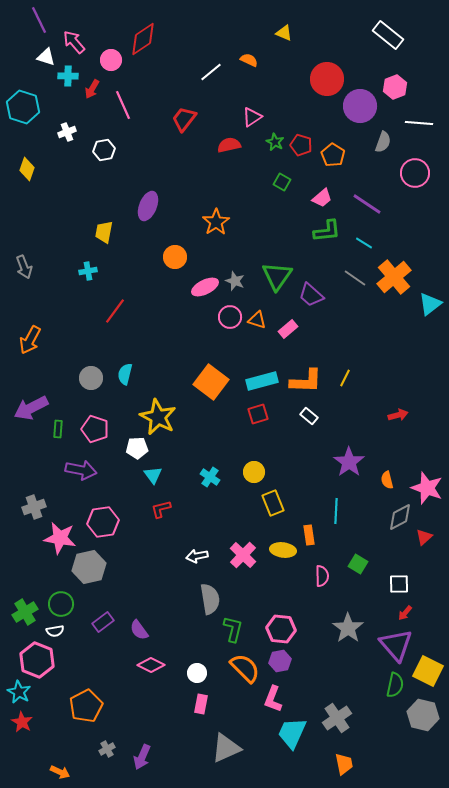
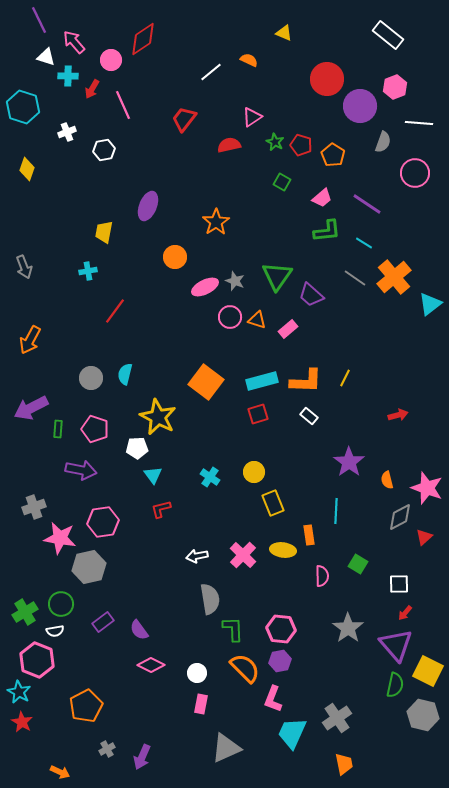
orange square at (211, 382): moved 5 px left
green L-shape at (233, 629): rotated 16 degrees counterclockwise
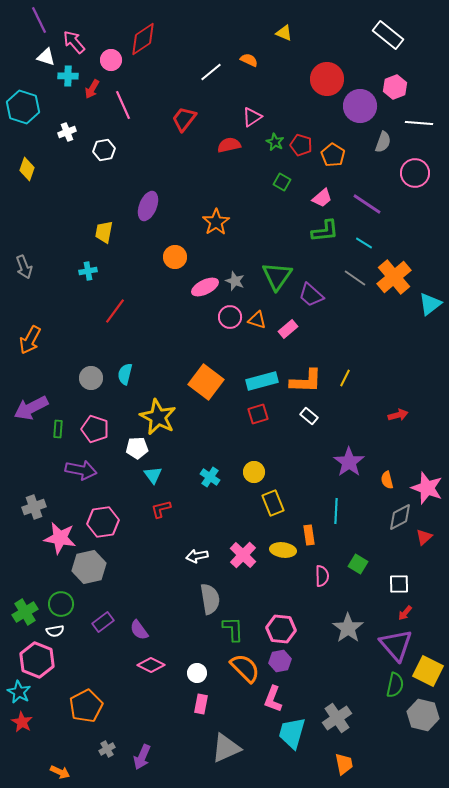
green L-shape at (327, 231): moved 2 px left
cyan trapezoid at (292, 733): rotated 8 degrees counterclockwise
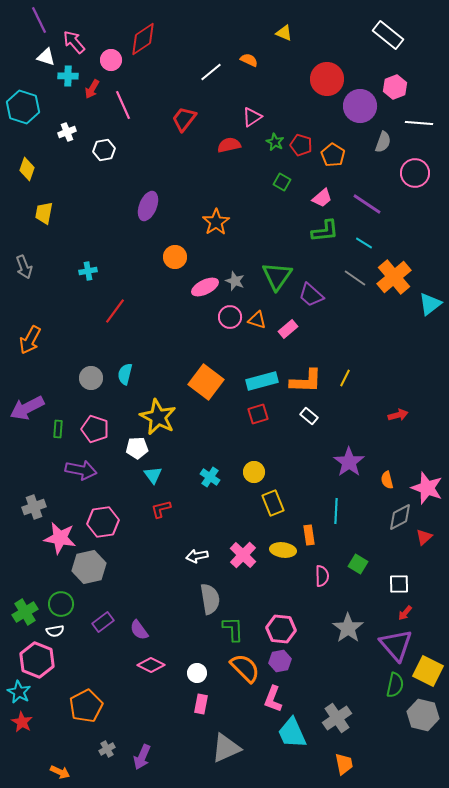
yellow trapezoid at (104, 232): moved 60 px left, 19 px up
purple arrow at (31, 408): moved 4 px left
cyan trapezoid at (292, 733): rotated 40 degrees counterclockwise
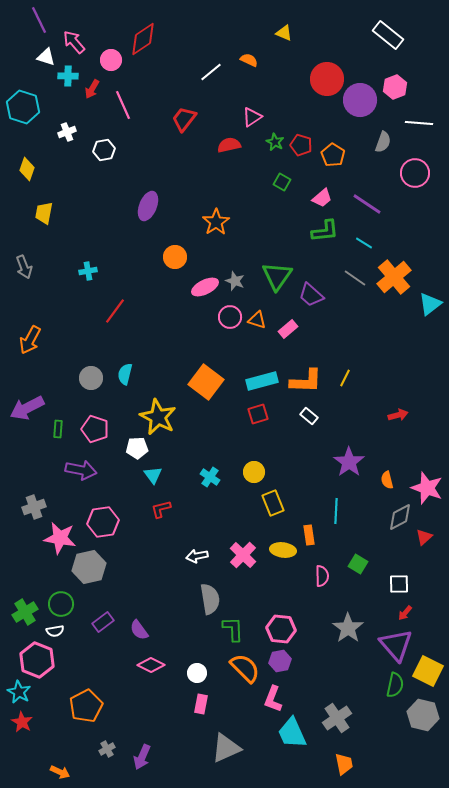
purple circle at (360, 106): moved 6 px up
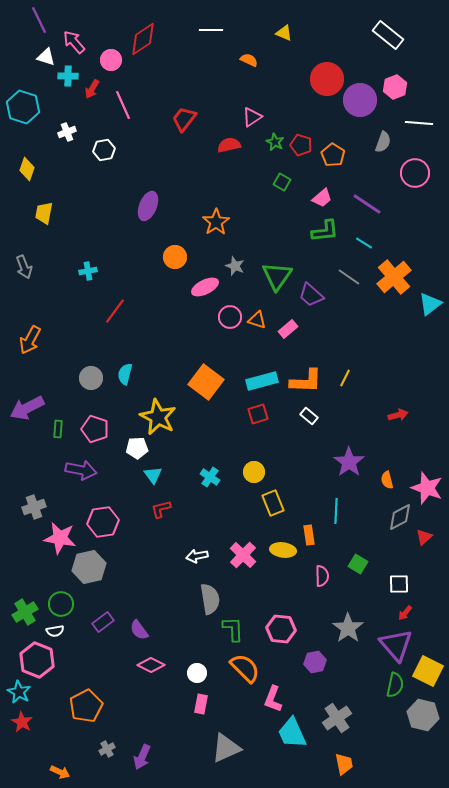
white line at (211, 72): moved 42 px up; rotated 40 degrees clockwise
gray line at (355, 278): moved 6 px left, 1 px up
gray star at (235, 281): moved 15 px up
purple hexagon at (280, 661): moved 35 px right, 1 px down
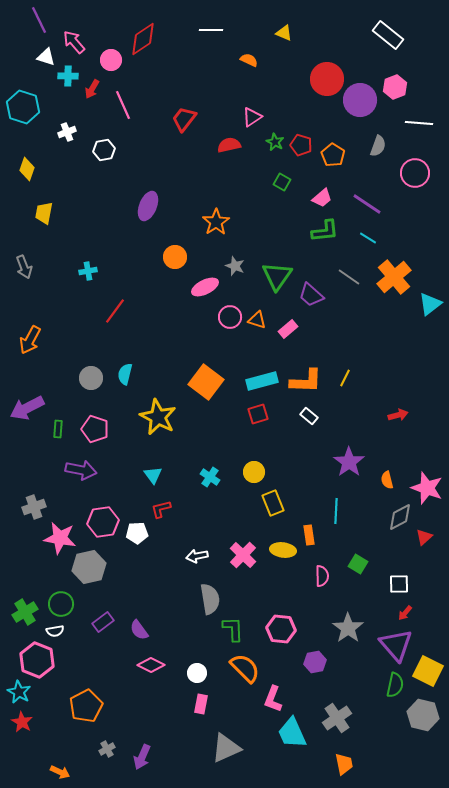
gray semicircle at (383, 142): moved 5 px left, 4 px down
cyan line at (364, 243): moved 4 px right, 5 px up
white pentagon at (137, 448): moved 85 px down
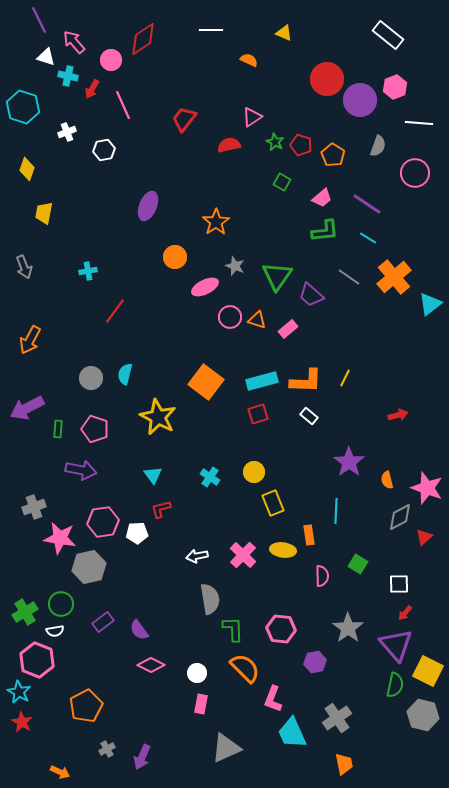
cyan cross at (68, 76): rotated 12 degrees clockwise
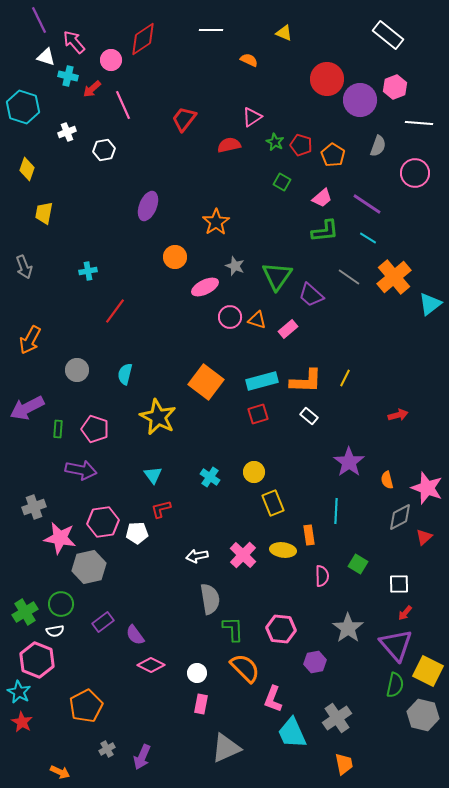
red arrow at (92, 89): rotated 18 degrees clockwise
gray circle at (91, 378): moved 14 px left, 8 px up
purple semicircle at (139, 630): moved 4 px left, 5 px down
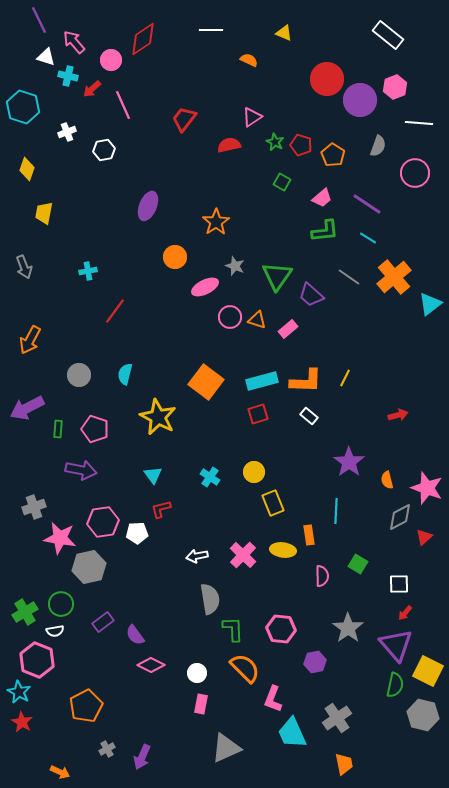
gray circle at (77, 370): moved 2 px right, 5 px down
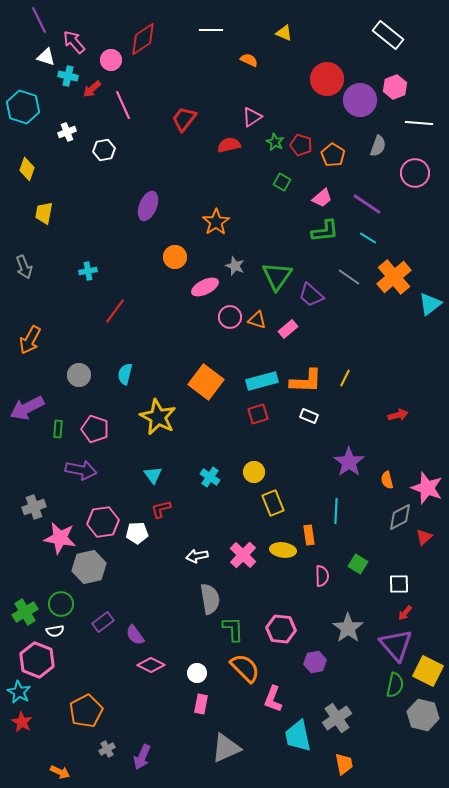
white rectangle at (309, 416): rotated 18 degrees counterclockwise
orange pentagon at (86, 706): moved 5 px down
cyan trapezoid at (292, 733): moved 6 px right, 3 px down; rotated 12 degrees clockwise
